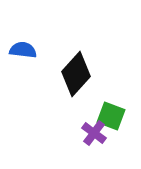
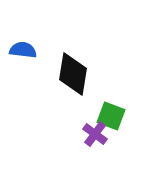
black diamond: moved 3 px left; rotated 33 degrees counterclockwise
purple cross: moved 1 px right, 1 px down
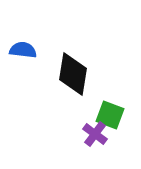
green square: moved 1 px left, 1 px up
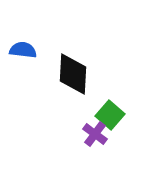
black diamond: rotated 6 degrees counterclockwise
green square: rotated 20 degrees clockwise
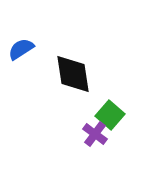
blue semicircle: moved 2 px left, 1 px up; rotated 40 degrees counterclockwise
black diamond: rotated 12 degrees counterclockwise
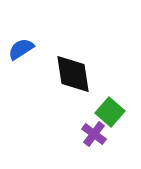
green square: moved 3 px up
purple cross: moved 1 px left
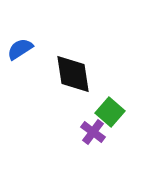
blue semicircle: moved 1 px left
purple cross: moved 1 px left, 2 px up
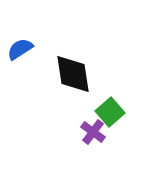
green square: rotated 8 degrees clockwise
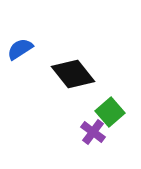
black diamond: rotated 30 degrees counterclockwise
